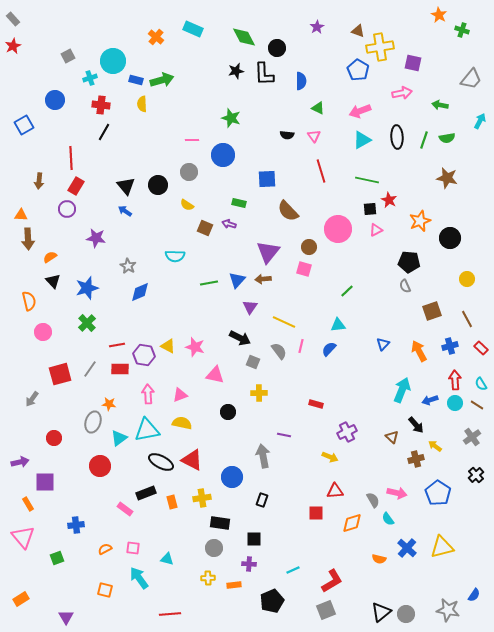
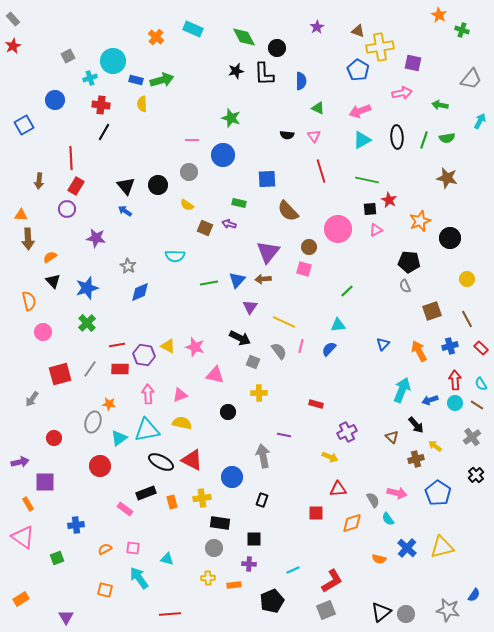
red triangle at (335, 491): moved 3 px right, 2 px up
pink triangle at (23, 537): rotated 15 degrees counterclockwise
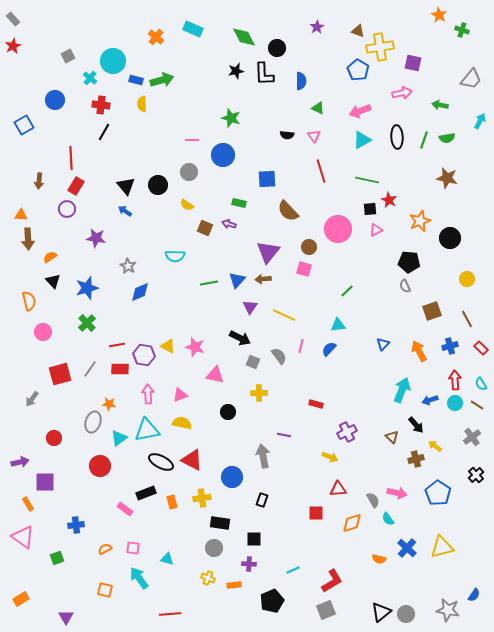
cyan cross at (90, 78): rotated 32 degrees counterclockwise
yellow line at (284, 322): moved 7 px up
gray semicircle at (279, 351): moved 5 px down
yellow cross at (208, 578): rotated 24 degrees clockwise
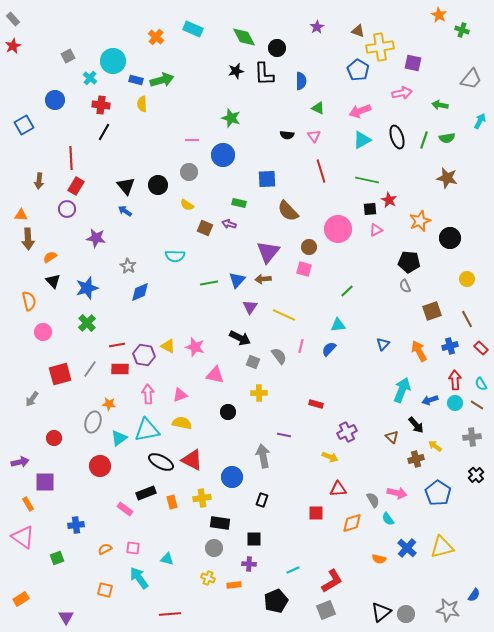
black ellipse at (397, 137): rotated 15 degrees counterclockwise
gray cross at (472, 437): rotated 30 degrees clockwise
black pentagon at (272, 601): moved 4 px right
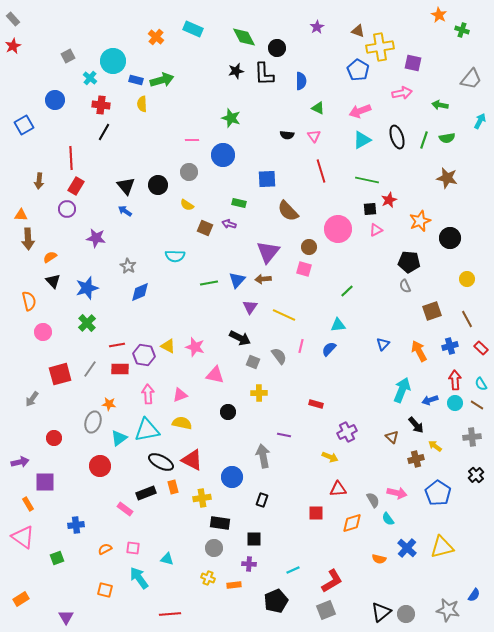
red star at (389, 200): rotated 21 degrees clockwise
orange rectangle at (172, 502): moved 1 px right, 15 px up
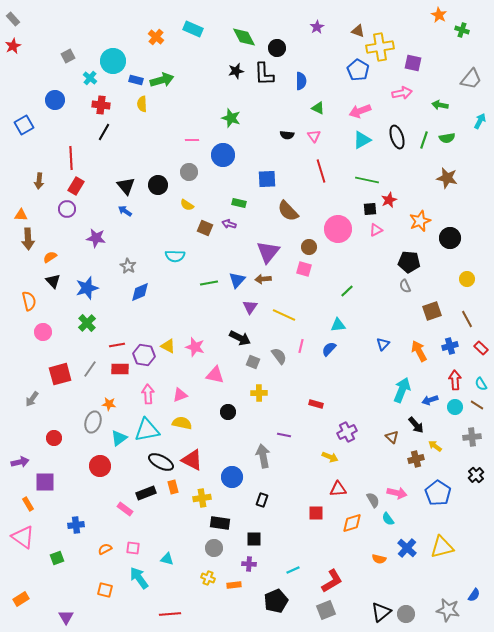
cyan circle at (455, 403): moved 4 px down
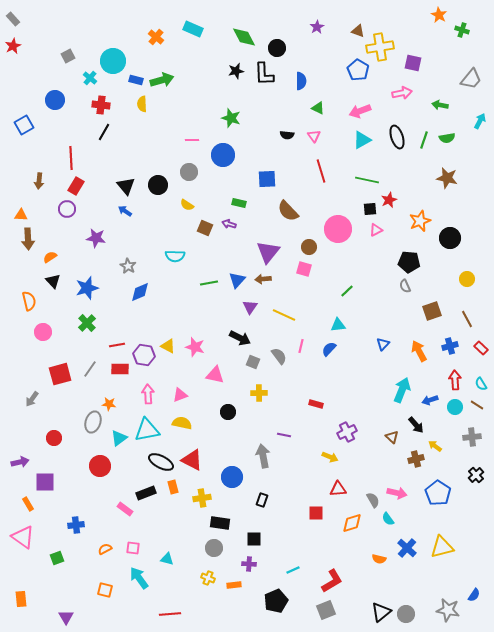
orange rectangle at (21, 599): rotated 63 degrees counterclockwise
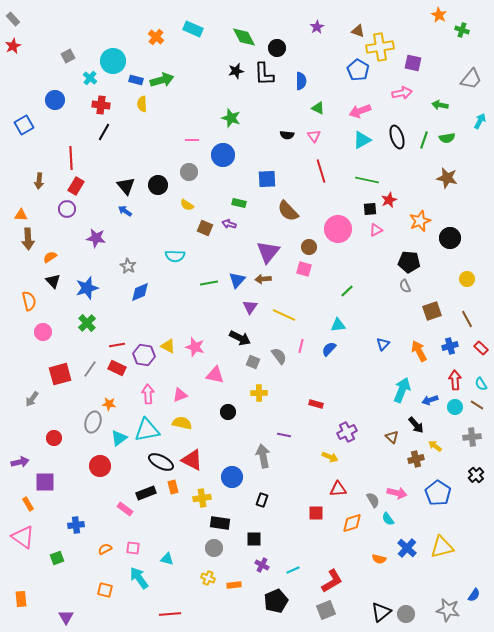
red rectangle at (120, 369): moved 3 px left, 1 px up; rotated 24 degrees clockwise
purple cross at (249, 564): moved 13 px right, 1 px down; rotated 24 degrees clockwise
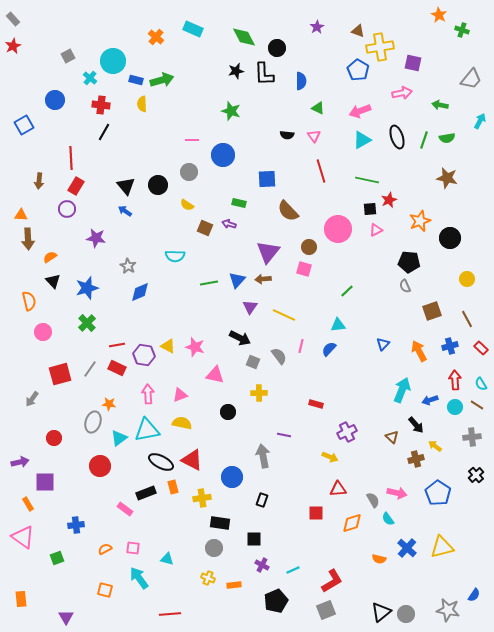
green star at (231, 118): moved 7 px up
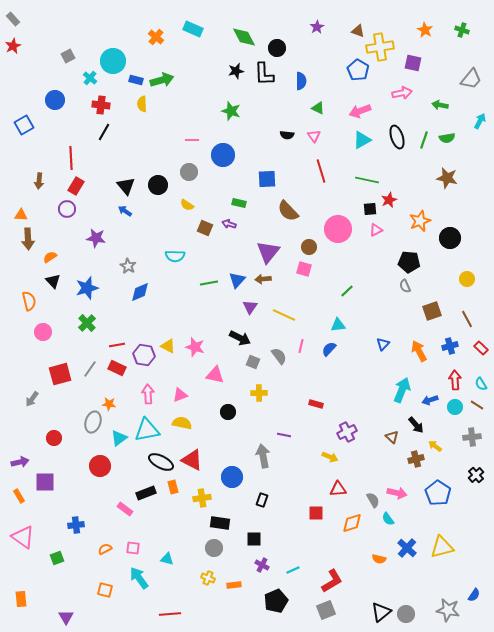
orange star at (439, 15): moved 14 px left, 15 px down
orange rectangle at (28, 504): moved 9 px left, 8 px up
